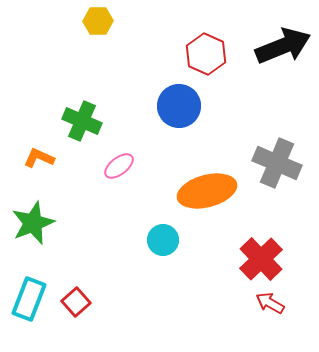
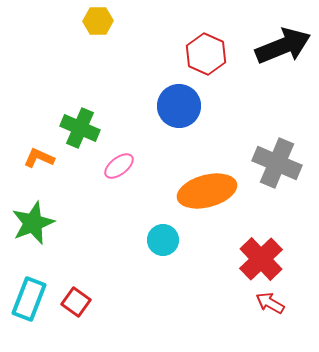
green cross: moved 2 px left, 7 px down
red square: rotated 12 degrees counterclockwise
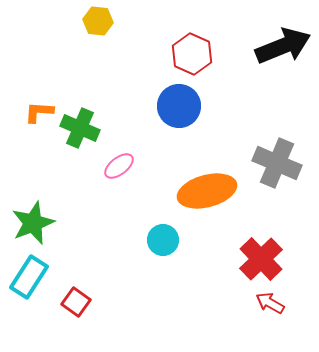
yellow hexagon: rotated 8 degrees clockwise
red hexagon: moved 14 px left
orange L-shape: moved 46 px up; rotated 20 degrees counterclockwise
cyan rectangle: moved 22 px up; rotated 12 degrees clockwise
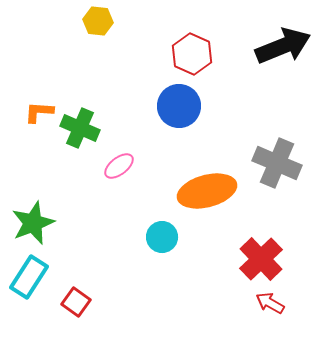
cyan circle: moved 1 px left, 3 px up
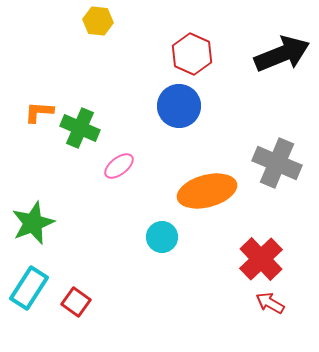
black arrow: moved 1 px left, 8 px down
cyan rectangle: moved 11 px down
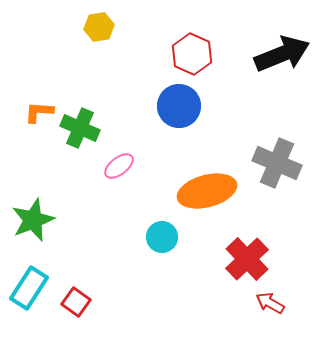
yellow hexagon: moved 1 px right, 6 px down; rotated 16 degrees counterclockwise
green star: moved 3 px up
red cross: moved 14 px left
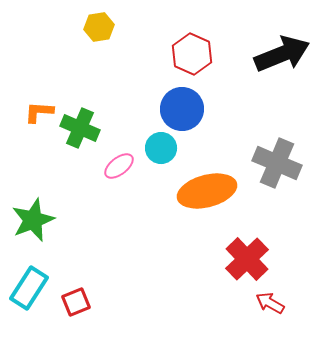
blue circle: moved 3 px right, 3 px down
cyan circle: moved 1 px left, 89 px up
red square: rotated 32 degrees clockwise
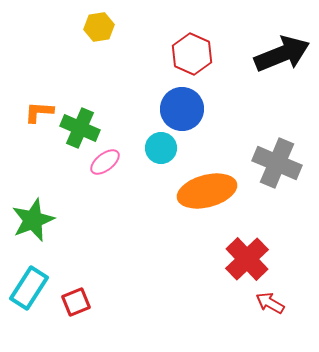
pink ellipse: moved 14 px left, 4 px up
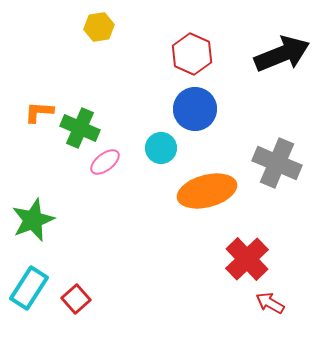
blue circle: moved 13 px right
red square: moved 3 px up; rotated 20 degrees counterclockwise
